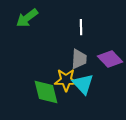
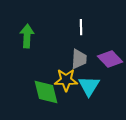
green arrow: moved 18 px down; rotated 130 degrees clockwise
cyan triangle: moved 6 px right, 2 px down; rotated 15 degrees clockwise
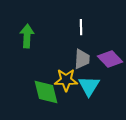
gray trapezoid: moved 3 px right
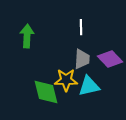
cyan triangle: rotated 45 degrees clockwise
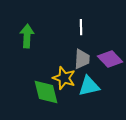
yellow star: moved 2 px left, 2 px up; rotated 20 degrees clockwise
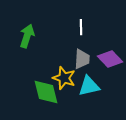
green arrow: rotated 15 degrees clockwise
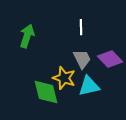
gray trapezoid: rotated 30 degrees counterclockwise
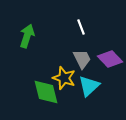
white line: rotated 21 degrees counterclockwise
cyan triangle: rotated 30 degrees counterclockwise
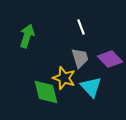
gray trapezoid: moved 2 px left, 1 px up; rotated 10 degrees clockwise
cyan triangle: moved 2 px right, 1 px down; rotated 30 degrees counterclockwise
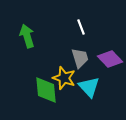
green arrow: rotated 35 degrees counterclockwise
cyan triangle: moved 2 px left
green diamond: moved 2 px up; rotated 8 degrees clockwise
